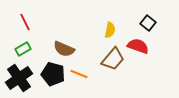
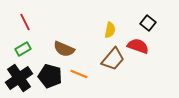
black pentagon: moved 3 px left, 2 px down
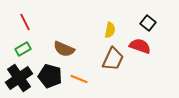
red semicircle: moved 2 px right
brown trapezoid: rotated 15 degrees counterclockwise
orange line: moved 5 px down
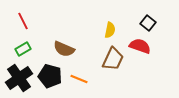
red line: moved 2 px left, 1 px up
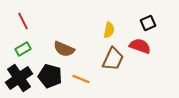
black square: rotated 28 degrees clockwise
yellow semicircle: moved 1 px left
orange line: moved 2 px right
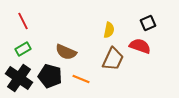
brown semicircle: moved 2 px right, 3 px down
black cross: rotated 20 degrees counterclockwise
